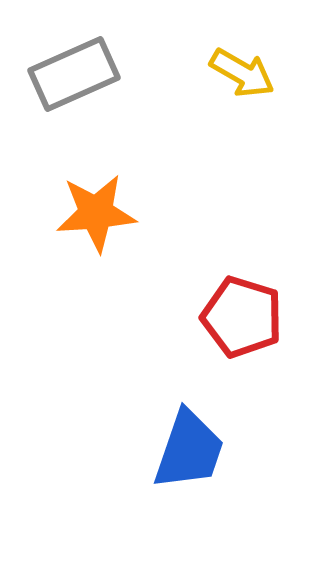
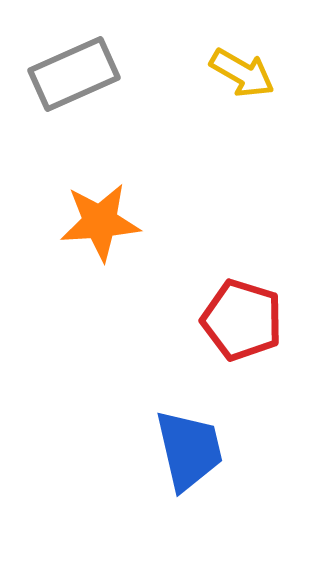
orange star: moved 4 px right, 9 px down
red pentagon: moved 3 px down
blue trapezoid: rotated 32 degrees counterclockwise
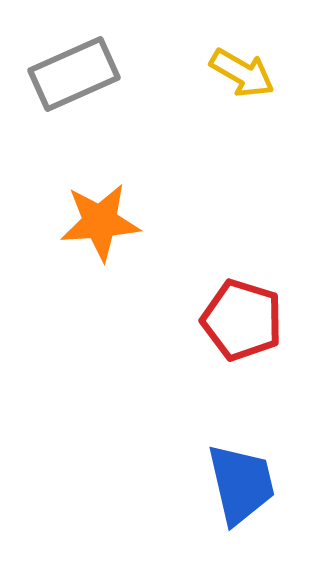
blue trapezoid: moved 52 px right, 34 px down
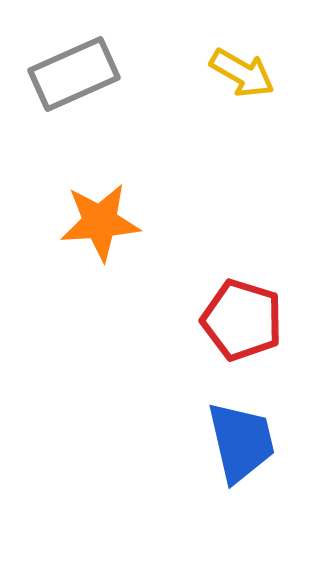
blue trapezoid: moved 42 px up
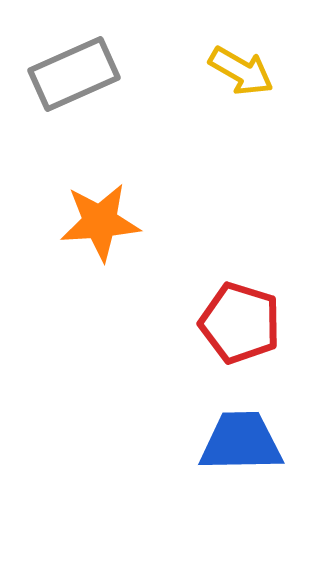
yellow arrow: moved 1 px left, 2 px up
red pentagon: moved 2 px left, 3 px down
blue trapezoid: rotated 78 degrees counterclockwise
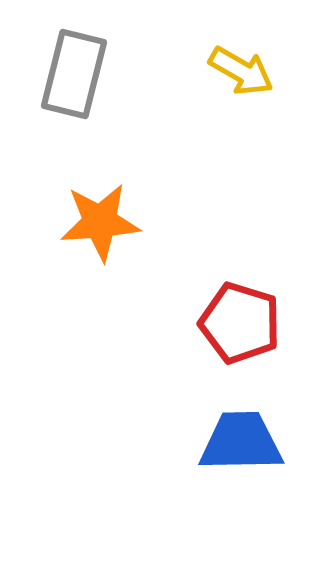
gray rectangle: rotated 52 degrees counterclockwise
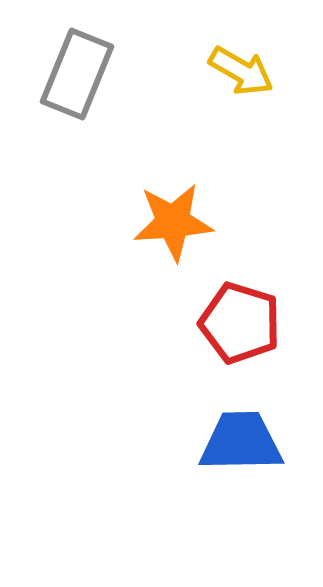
gray rectangle: moved 3 px right; rotated 8 degrees clockwise
orange star: moved 73 px right
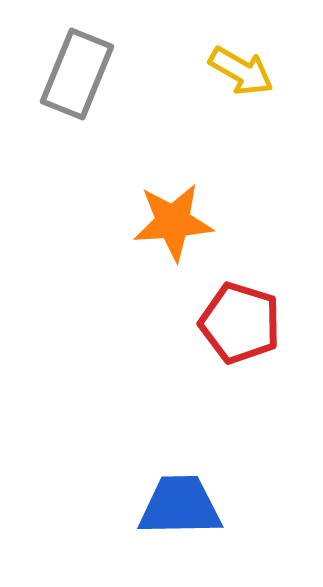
blue trapezoid: moved 61 px left, 64 px down
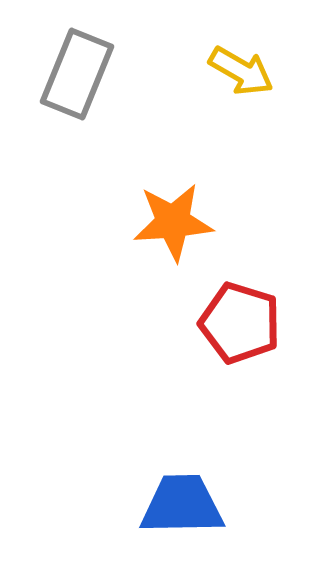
blue trapezoid: moved 2 px right, 1 px up
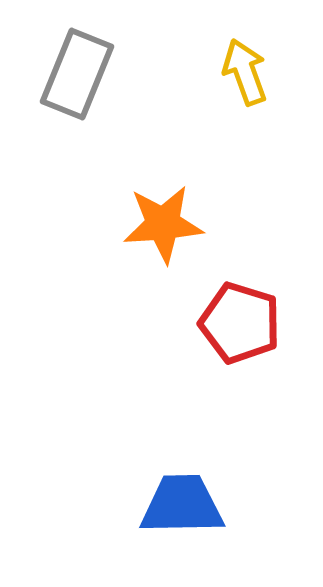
yellow arrow: moved 4 px right, 1 px down; rotated 140 degrees counterclockwise
orange star: moved 10 px left, 2 px down
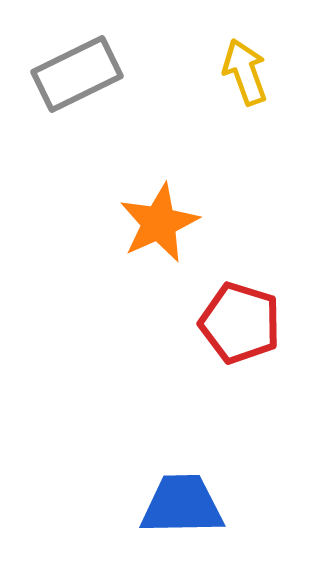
gray rectangle: rotated 42 degrees clockwise
orange star: moved 4 px left, 1 px up; rotated 20 degrees counterclockwise
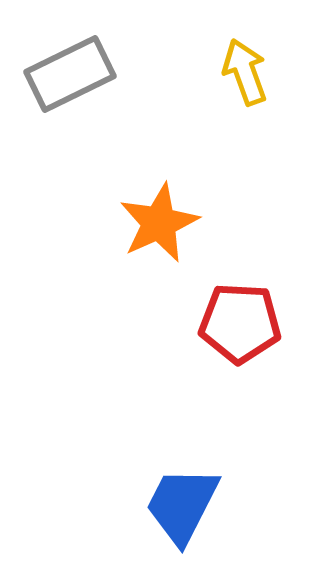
gray rectangle: moved 7 px left
red pentagon: rotated 14 degrees counterclockwise
blue trapezoid: rotated 62 degrees counterclockwise
